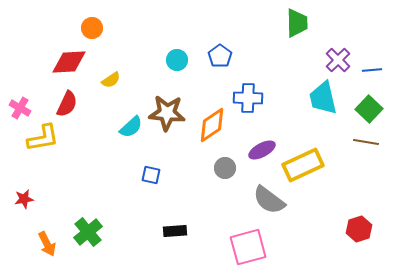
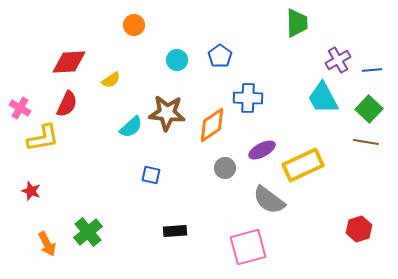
orange circle: moved 42 px right, 3 px up
purple cross: rotated 15 degrees clockwise
cyan trapezoid: rotated 15 degrees counterclockwise
red star: moved 7 px right, 8 px up; rotated 30 degrees clockwise
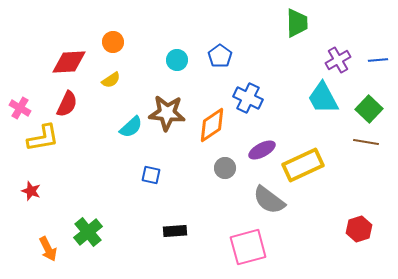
orange circle: moved 21 px left, 17 px down
blue line: moved 6 px right, 10 px up
blue cross: rotated 24 degrees clockwise
orange arrow: moved 1 px right, 5 px down
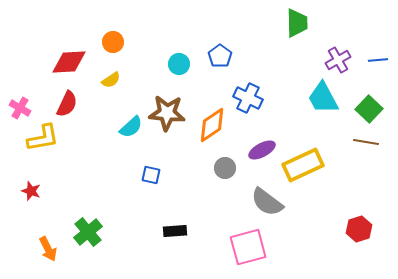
cyan circle: moved 2 px right, 4 px down
gray semicircle: moved 2 px left, 2 px down
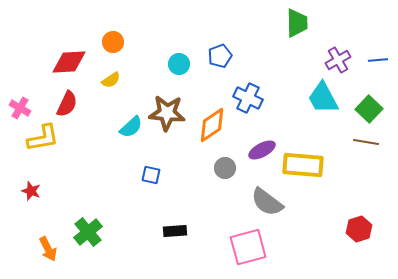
blue pentagon: rotated 15 degrees clockwise
yellow rectangle: rotated 30 degrees clockwise
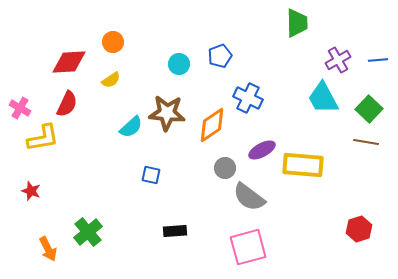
gray semicircle: moved 18 px left, 5 px up
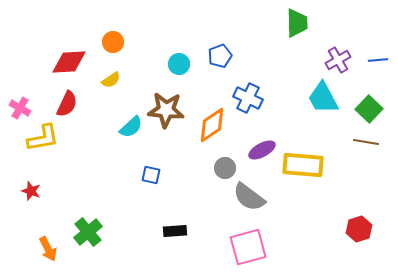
brown star: moved 1 px left, 3 px up
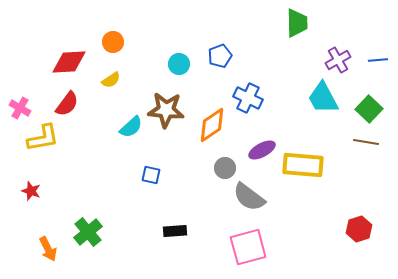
red semicircle: rotated 12 degrees clockwise
